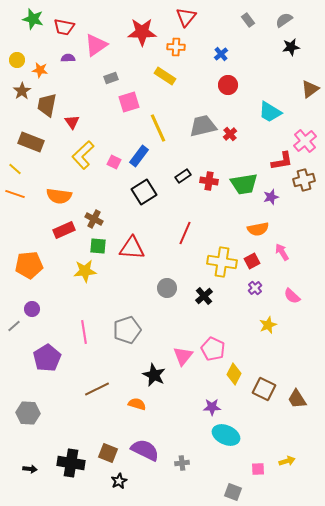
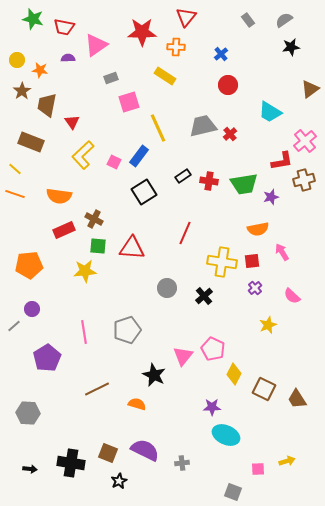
red square at (252, 261): rotated 21 degrees clockwise
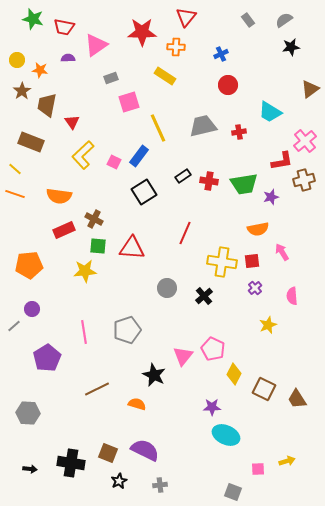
blue cross at (221, 54): rotated 16 degrees clockwise
red cross at (230, 134): moved 9 px right, 2 px up; rotated 32 degrees clockwise
pink semicircle at (292, 296): rotated 42 degrees clockwise
gray cross at (182, 463): moved 22 px left, 22 px down
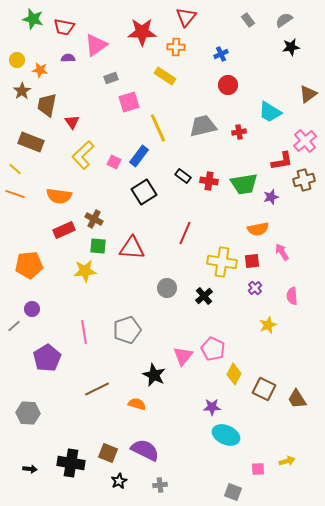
brown triangle at (310, 89): moved 2 px left, 5 px down
black rectangle at (183, 176): rotated 70 degrees clockwise
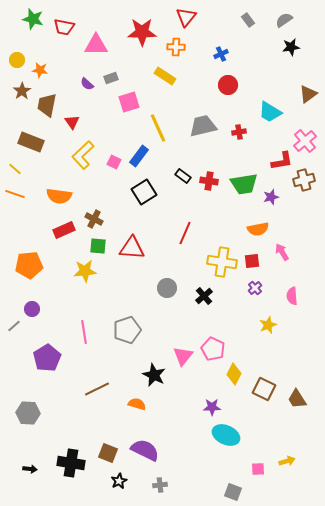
pink triangle at (96, 45): rotated 35 degrees clockwise
purple semicircle at (68, 58): moved 19 px right, 26 px down; rotated 136 degrees counterclockwise
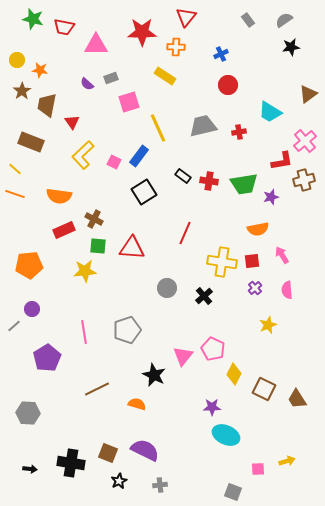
pink arrow at (282, 252): moved 3 px down
pink semicircle at (292, 296): moved 5 px left, 6 px up
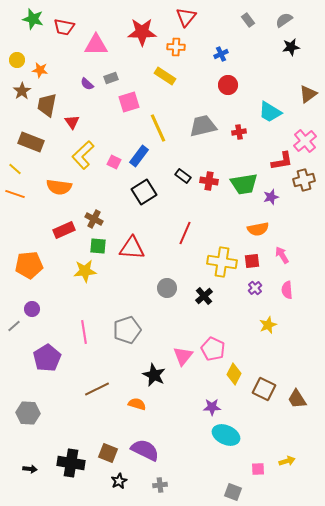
orange semicircle at (59, 196): moved 9 px up
